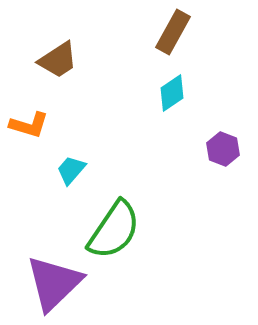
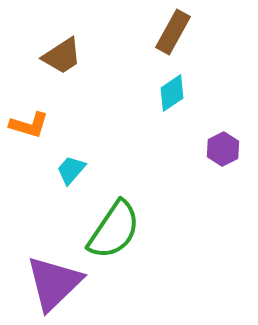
brown trapezoid: moved 4 px right, 4 px up
purple hexagon: rotated 12 degrees clockwise
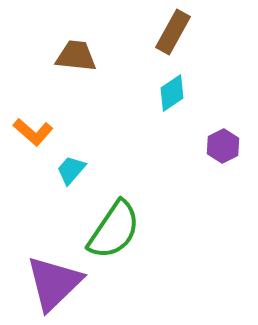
brown trapezoid: moved 14 px right; rotated 141 degrees counterclockwise
orange L-shape: moved 4 px right, 7 px down; rotated 24 degrees clockwise
purple hexagon: moved 3 px up
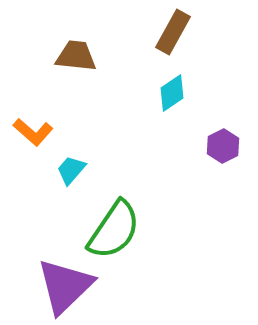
purple triangle: moved 11 px right, 3 px down
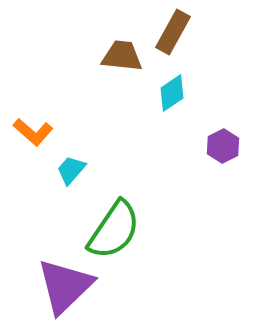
brown trapezoid: moved 46 px right
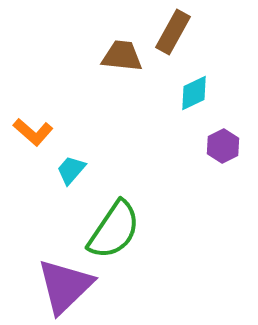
cyan diamond: moved 22 px right; rotated 9 degrees clockwise
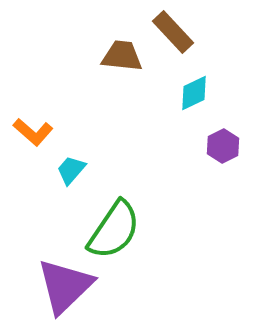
brown rectangle: rotated 72 degrees counterclockwise
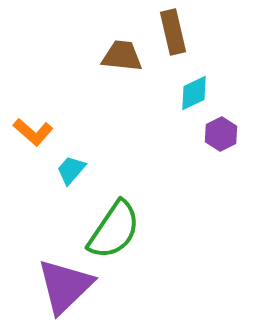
brown rectangle: rotated 30 degrees clockwise
purple hexagon: moved 2 px left, 12 px up
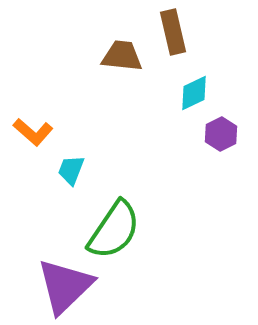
cyan trapezoid: rotated 20 degrees counterclockwise
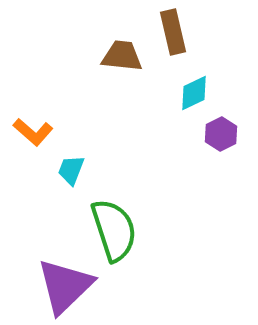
green semicircle: rotated 52 degrees counterclockwise
